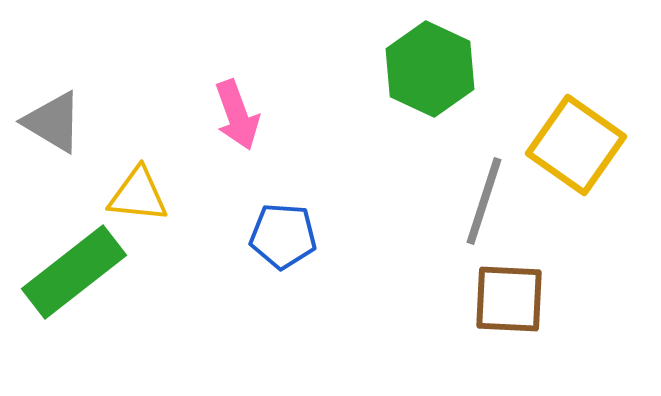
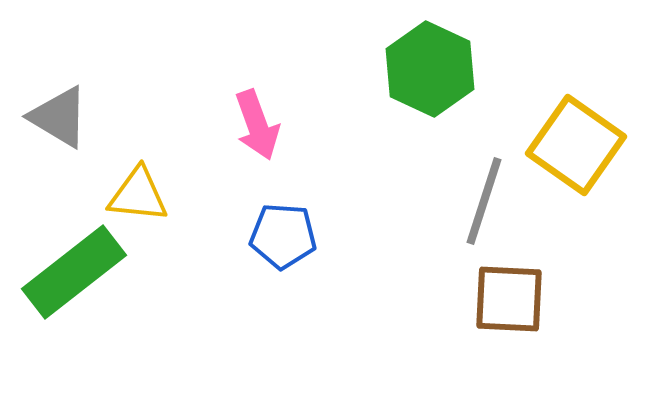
pink arrow: moved 20 px right, 10 px down
gray triangle: moved 6 px right, 5 px up
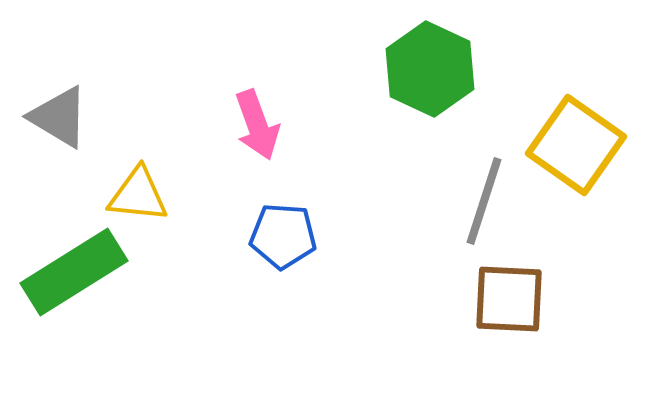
green rectangle: rotated 6 degrees clockwise
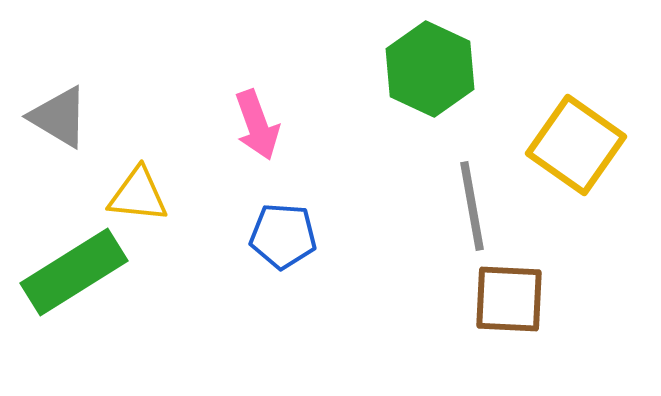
gray line: moved 12 px left, 5 px down; rotated 28 degrees counterclockwise
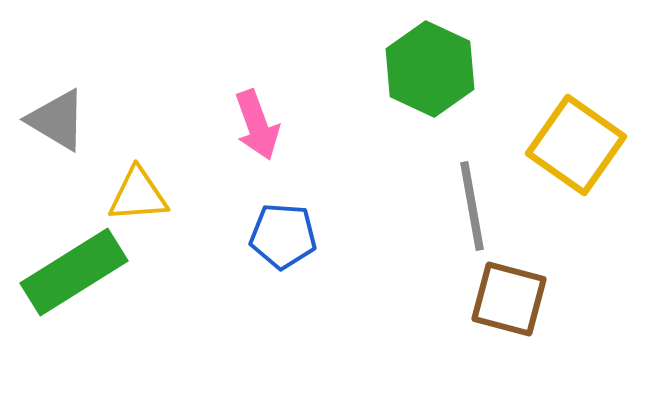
gray triangle: moved 2 px left, 3 px down
yellow triangle: rotated 10 degrees counterclockwise
brown square: rotated 12 degrees clockwise
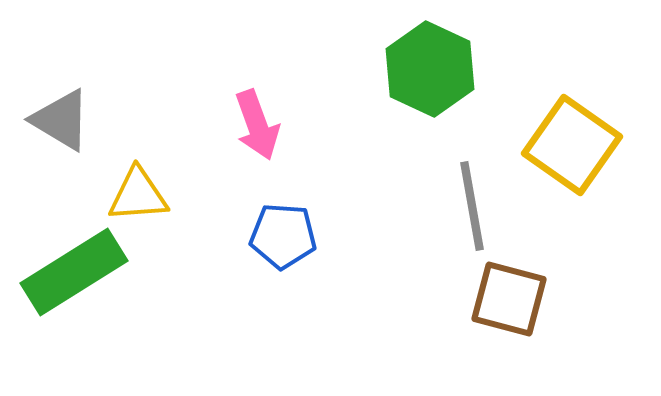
gray triangle: moved 4 px right
yellow square: moved 4 px left
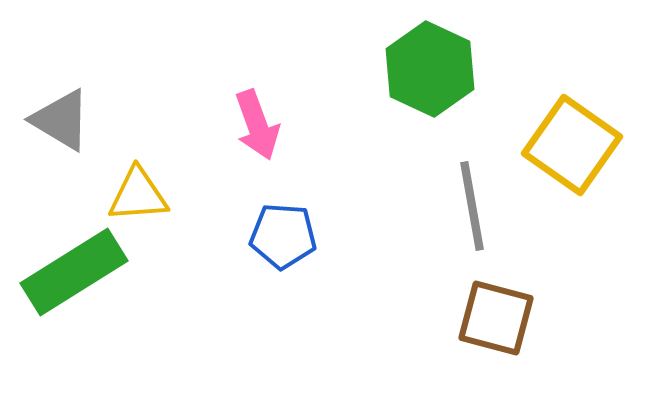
brown square: moved 13 px left, 19 px down
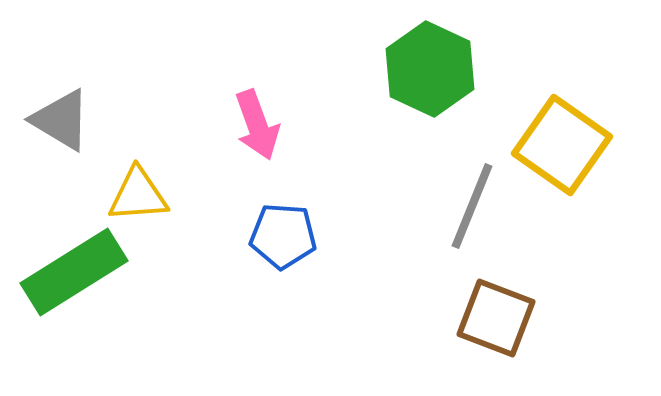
yellow square: moved 10 px left
gray line: rotated 32 degrees clockwise
brown square: rotated 6 degrees clockwise
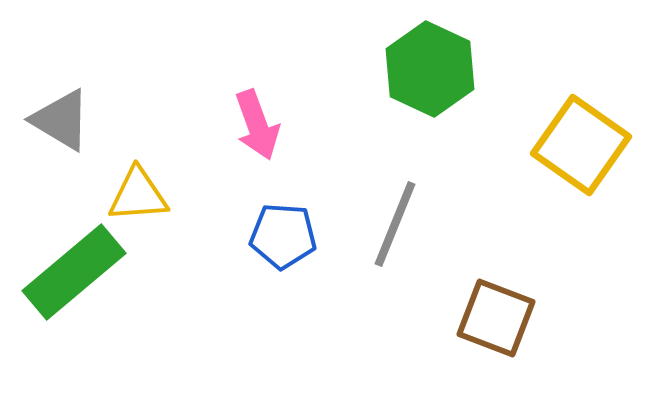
yellow square: moved 19 px right
gray line: moved 77 px left, 18 px down
green rectangle: rotated 8 degrees counterclockwise
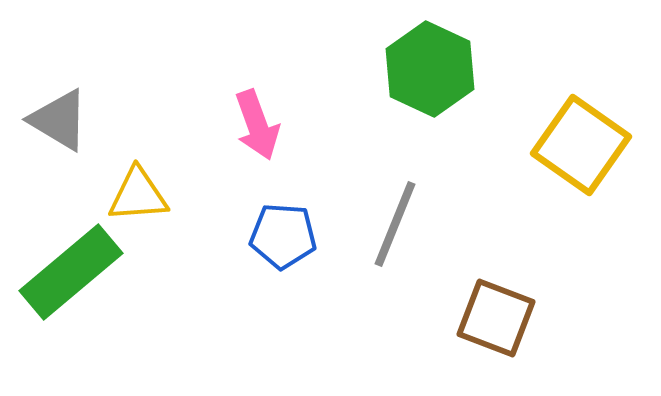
gray triangle: moved 2 px left
green rectangle: moved 3 px left
